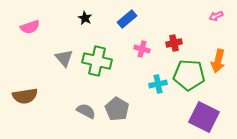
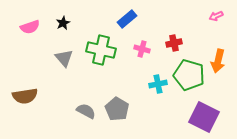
black star: moved 22 px left, 5 px down; rotated 16 degrees clockwise
green cross: moved 4 px right, 11 px up
green pentagon: rotated 12 degrees clockwise
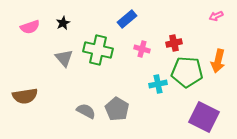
green cross: moved 3 px left
green pentagon: moved 2 px left, 3 px up; rotated 12 degrees counterclockwise
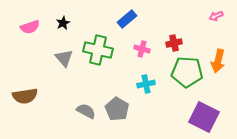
cyan cross: moved 12 px left
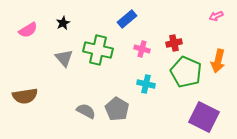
pink semicircle: moved 2 px left, 3 px down; rotated 12 degrees counterclockwise
green pentagon: moved 1 px left; rotated 20 degrees clockwise
cyan cross: rotated 24 degrees clockwise
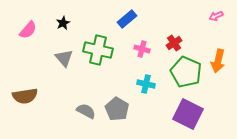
pink semicircle: rotated 18 degrees counterclockwise
red cross: rotated 21 degrees counterclockwise
purple square: moved 16 px left, 3 px up
